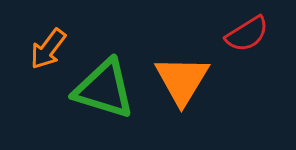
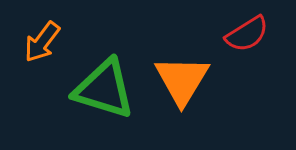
orange arrow: moved 6 px left, 7 px up
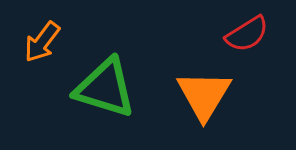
orange triangle: moved 22 px right, 15 px down
green triangle: moved 1 px right, 1 px up
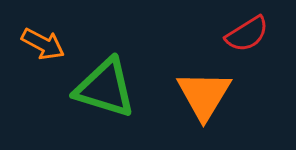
orange arrow: moved 1 px right, 2 px down; rotated 99 degrees counterclockwise
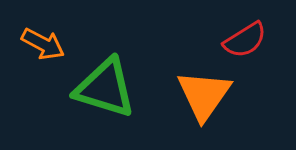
red semicircle: moved 2 px left, 6 px down
orange triangle: rotated 4 degrees clockwise
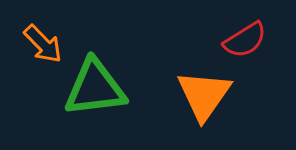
orange arrow: rotated 18 degrees clockwise
green triangle: moved 10 px left; rotated 24 degrees counterclockwise
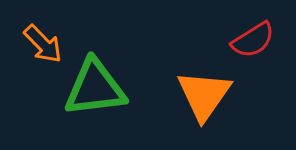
red semicircle: moved 8 px right
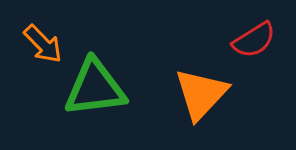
red semicircle: moved 1 px right
orange triangle: moved 3 px left, 1 px up; rotated 8 degrees clockwise
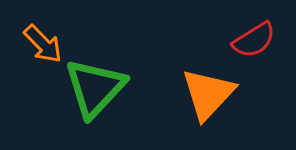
green triangle: rotated 40 degrees counterclockwise
orange triangle: moved 7 px right
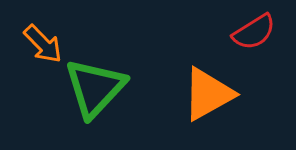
red semicircle: moved 8 px up
orange triangle: rotated 18 degrees clockwise
